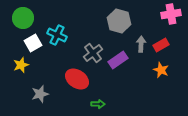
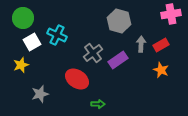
white square: moved 1 px left, 1 px up
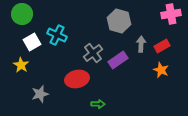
green circle: moved 1 px left, 4 px up
red rectangle: moved 1 px right, 1 px down
yellow star: rotated 21 degrees counterclockwise
red ellipse: rotated 45 degrees counterclockwise
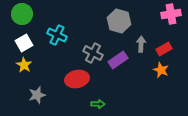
white square: moved 8 px left, 1 px down
red rectangle: moved 2 px right, 3 px down
gray cross: rotated 24 degrees counterclockwise
yellow star: moved 3 px right
gray star: moved 3 px left, 1 px down
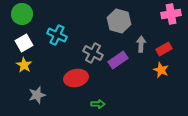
red ellipse: moved 1 px left, 1 px up
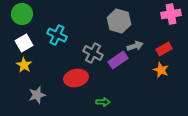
gray arrow: moved 6 px left, 2 px down; rotated 70 degrees clockwise
green arrow: moved 5 px right, 2 px up
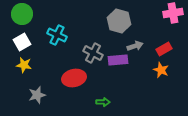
pink cross: moved 2 px right, 1 px up
white square: moved 2 px left, 1 px up
purple rectangle: rotated 30 degrees clockwise
yellow star: rotated 21 degrees counterclockwise
red ellipse: moved 2 px left
